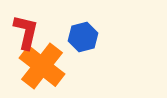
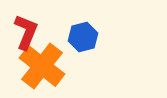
red L-shape: rotated 9 degrees clockwise
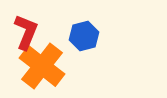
blue hexagon: moved 1 px right, 1 px up
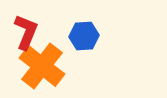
blue hexagon: rotated 12 degrees clockwise
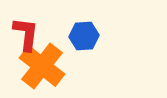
red L-shape: moved 2 px down; rotated 15 degrees counterclockwise
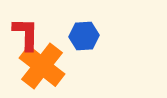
red L-shape: rotated 6 degrees counterclockwise
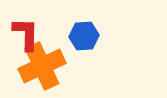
orange cross: rotated 27 degrees clockwise
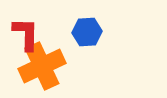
blue hexagon: moved 3 px right, 4 px up
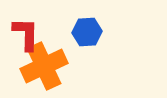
orange cross: moved 2 px right
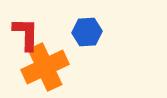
orange cross: moved 1 px right, 1 px down
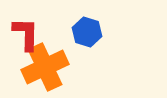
blue hexagon: rotated 20 degrees clockwise
